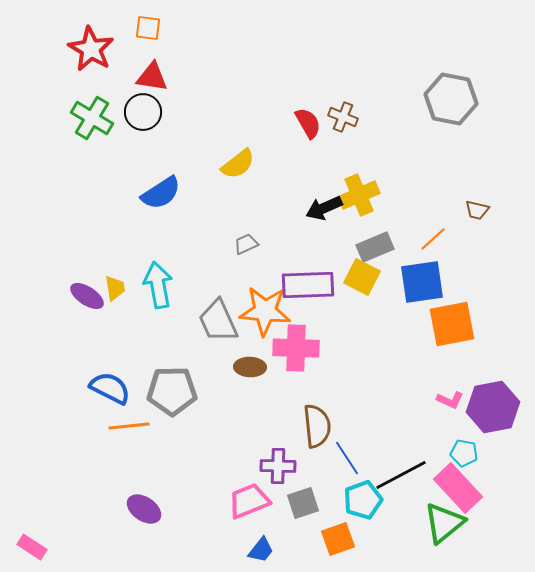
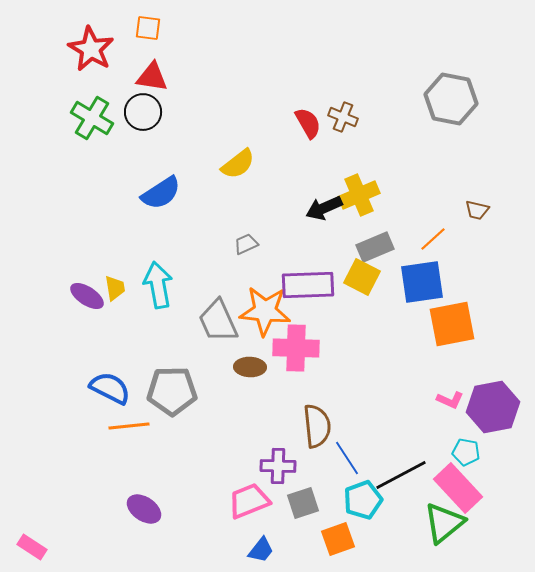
cyan pentagon at (464, 453): moved 2 px right, 1 px up
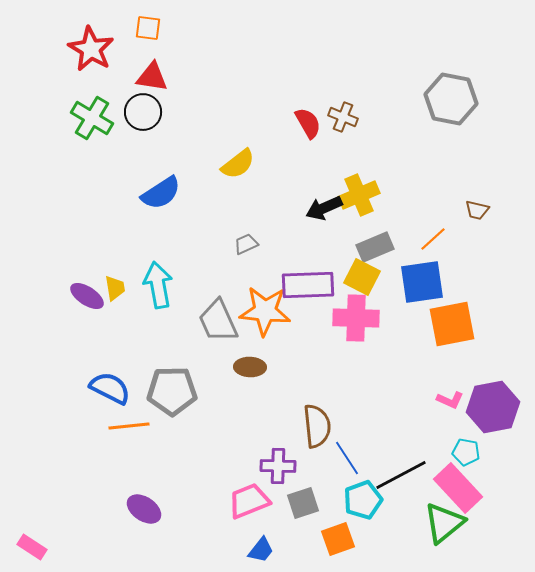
pink cross at (296, 348): moved 60 px right, 30 px up
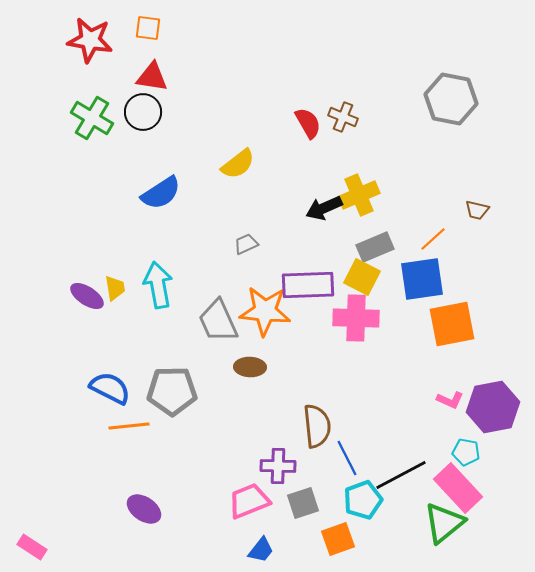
red star at (91, 49): moved 1 px left, 9 px up; rotated 21 degrees counterclockwise
blue square at (422, 282): moved 3 px up
blue line at (347, 458): rotated 6 degrees clockwise
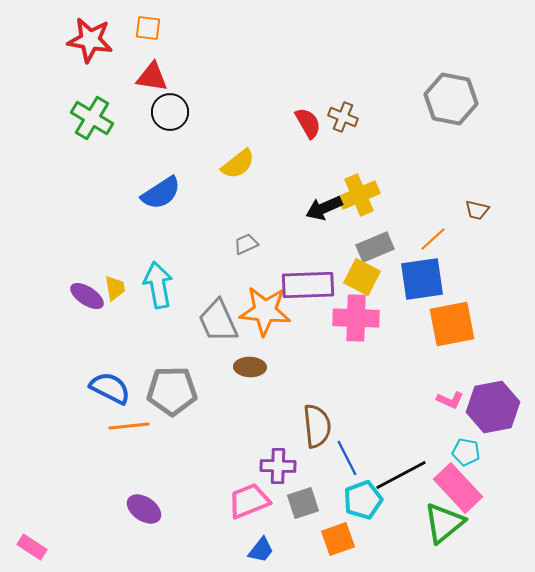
black circle at (143, 112): moved 27 px right
